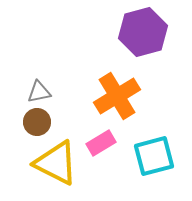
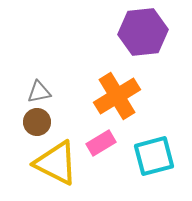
purple hexagon: rotated 9 degrees clockwise
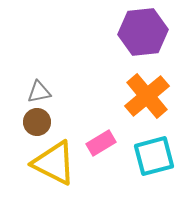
orange cross: moved 30 px right; rotated 9 degrees counterclockwise
yellow triangle: moved 2 px left
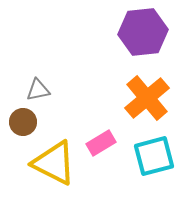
gray triangle: moved 1 px left, 2 px up
orange cross: moved 2 px down
brown circle: moved 14 px left
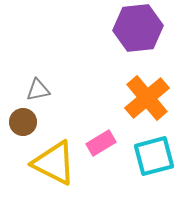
purple hexagon: moved 5 px left, 4 px up
